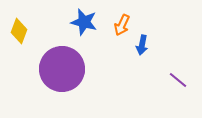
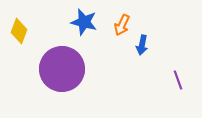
purple line: rotated 30 degrees clockwise
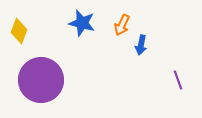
blue star: moved 2 px left, 1 px down
blue arrow: moved 1 px left
purple circle: moved 21 px left, 11 px down
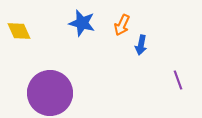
yellow diamond: rotated 45 degrees counterclockwise
purple circle: moved 9 px right, 13 px down
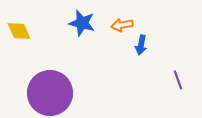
orange arrow: rotated 55 degrees clockwise
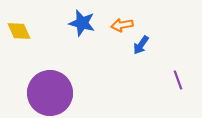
blue arrow: rotated 24 degrees clockwise
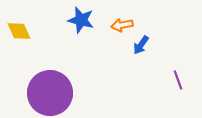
blue star: moved 1 px left, 3 px up
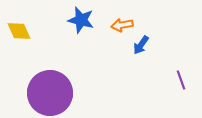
purple line: moved 3 px right
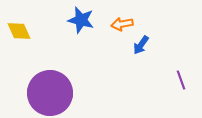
orange arrow: moved 1 px up
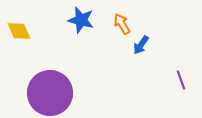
orange arrow: rotated 70 degrees clockwise
